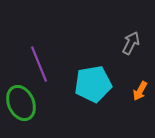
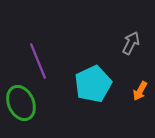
purple line: moved 1 px left, 3 px up
cyan pentagon: rotated 15 degrees counterclockwise
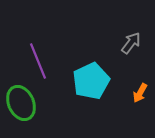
gray arrow: rotated 10 degrees clockwise
cyan pentagon: moved 2 px left, 3 px up
orange arrow: moved 2 px down
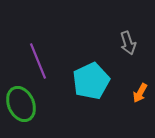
gray arrow: moved 3 px left; rotated 125 degrees clockwise
green ellipse: moved 1 px down
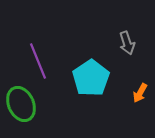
gray arrow: moved 1 px left
cyan pentagon: moved 3 px up; rotated 9 degrees counterclockwise
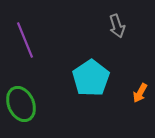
gray arrow: moved 10 px left, 17 px up
purple line: moved 13 px left, 21 px up
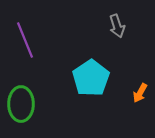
green ellipse: rotated 24 degrees clockwise
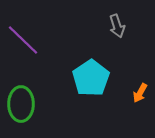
purple line: moved 2 px left; rotated 24 degrees counterclockwise
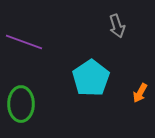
purple line: moved 1 px right, 2 px down; rotated 24 degrees counterclockwise
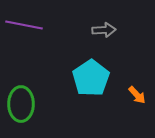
gray arrow: moved 13 px left, 4 px down; rotated 75 degrees counterclockwise
purple line: moved 17 px up; rotated 9 degrees counterclockwise
orange arrow: moved 3 px left, 2 px down; rotated 72 degrees counterclockwise
